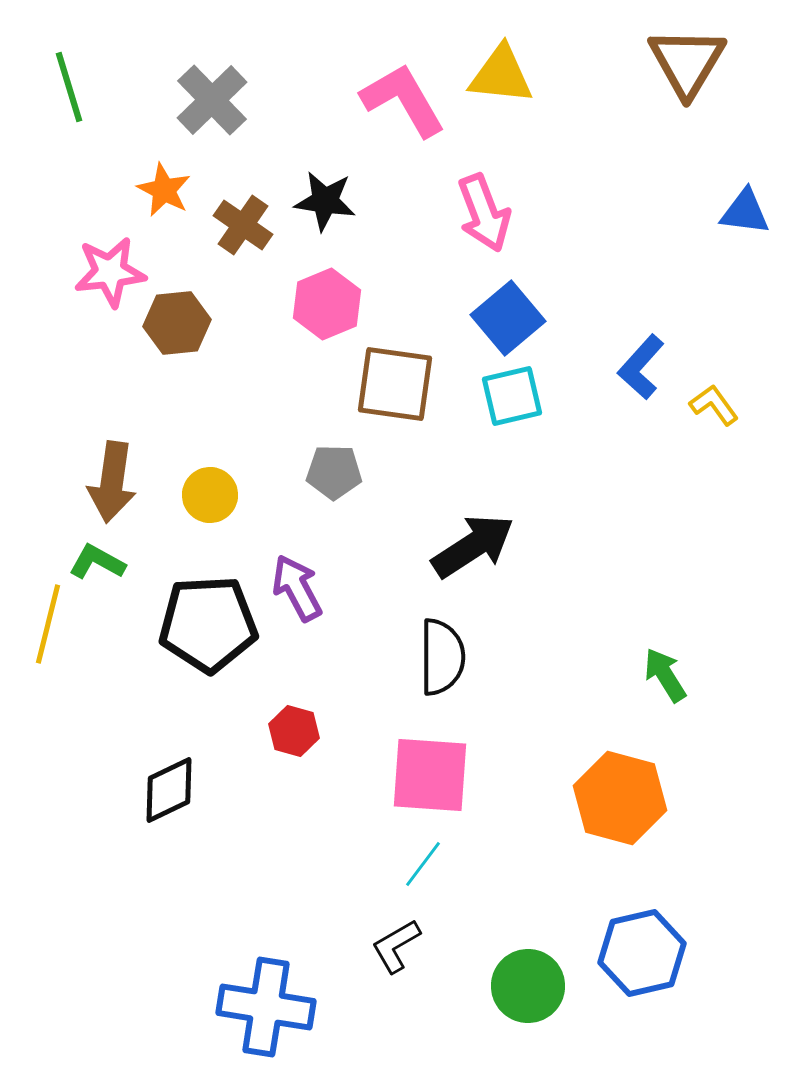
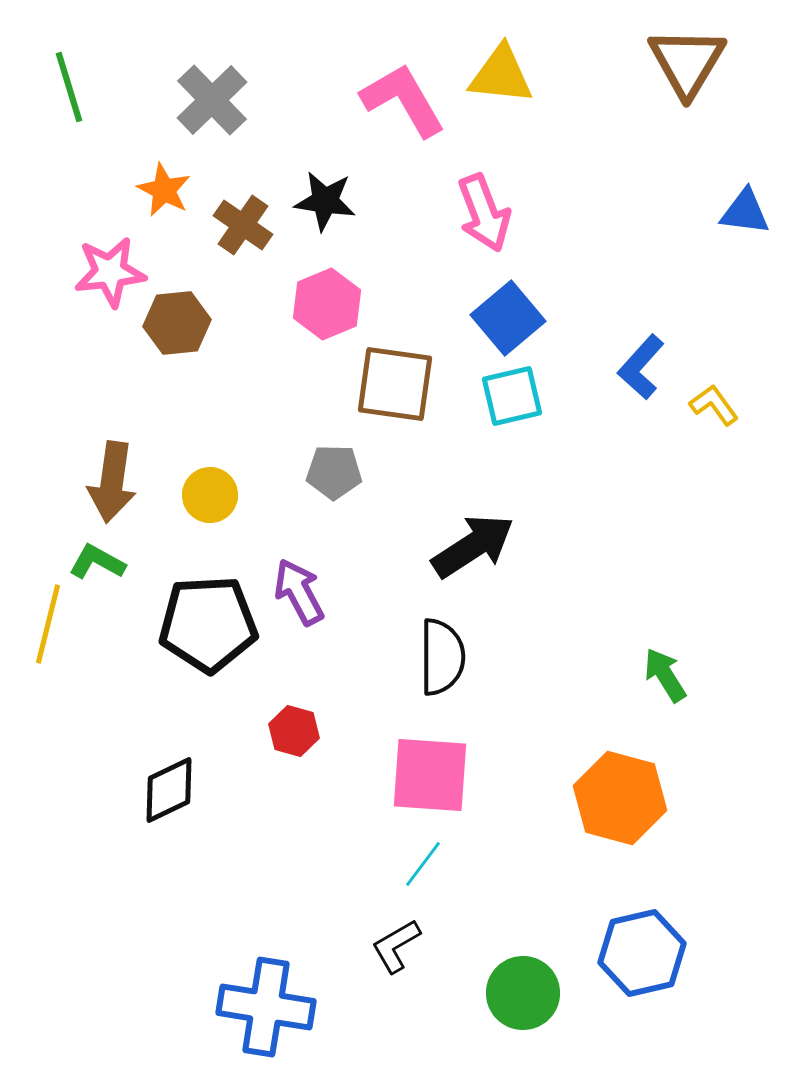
purple arrow: moved 2 px right, 4 px down
green circle: moved 5 px left, 7 px down
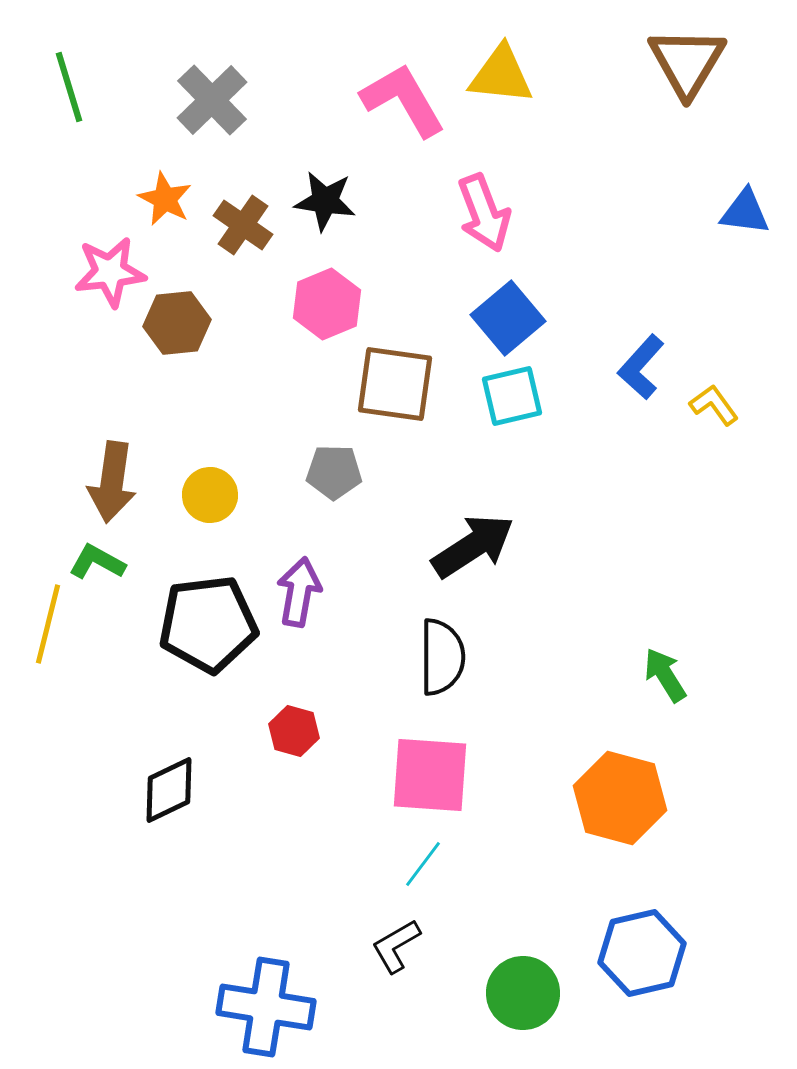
orange star: moved 1 px right, 9 px down
purple arrow: rotated 38 degrees clockwise
black pentagon: rotated 4 degrees counterclockwise
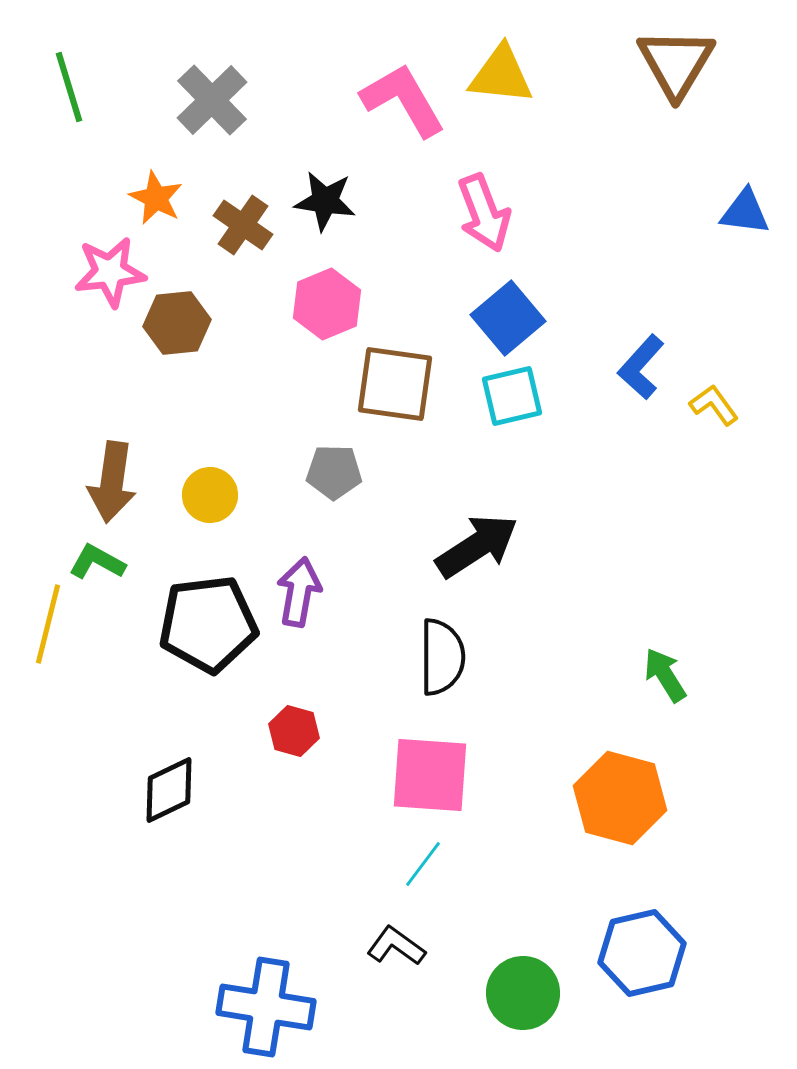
brown triangle: moved 11 px left, 1 px down
orange star: moved 9 px left, 1 px up
black arrow: moved 4 px right
black L-shape: rotated 66 degrees clockwise
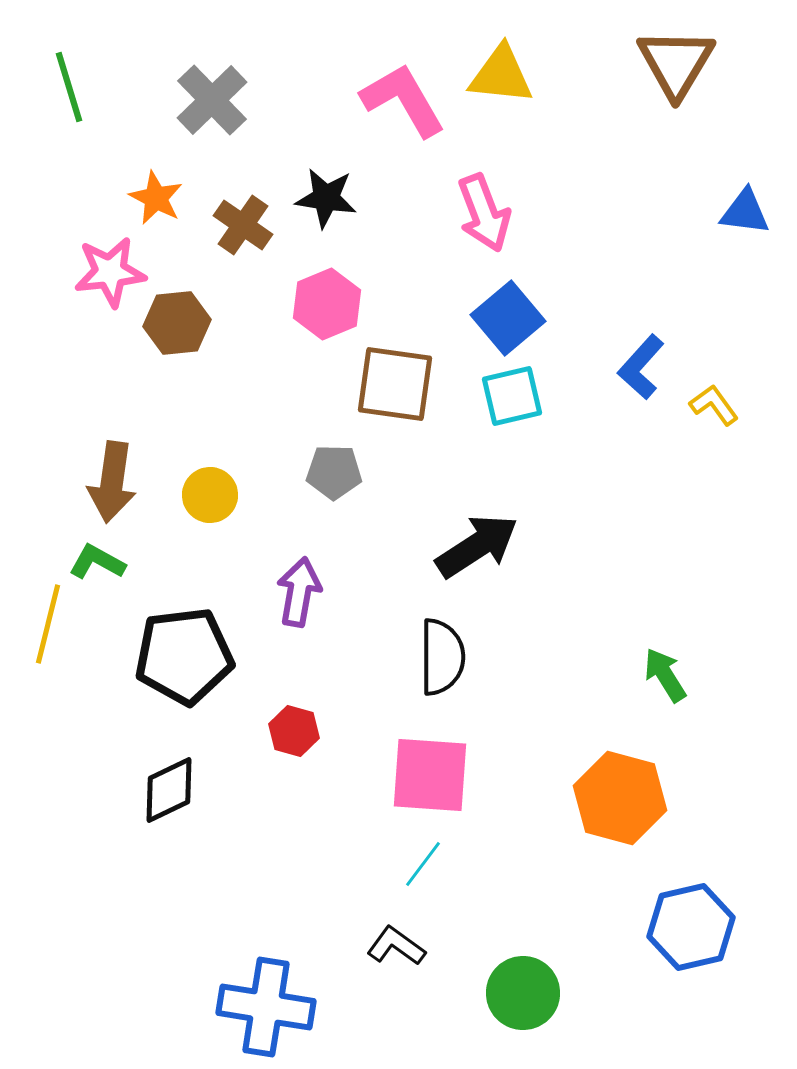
black star: moved 1 px right, 3 px up
black pentagon: moved 24 px left, 32 px down
blue hexagon: moved 49 px right, 26 px up
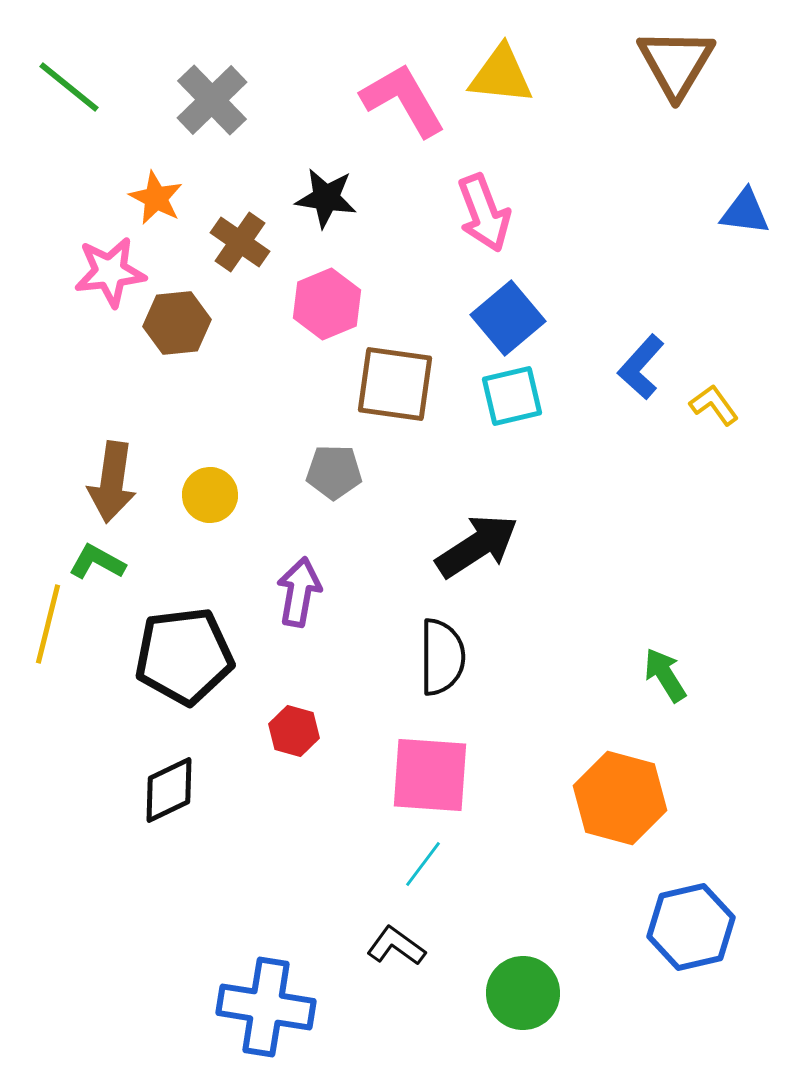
green line: rotated 34 degrees counterclockwise
brown cross: moved 3 px left, 17 px down
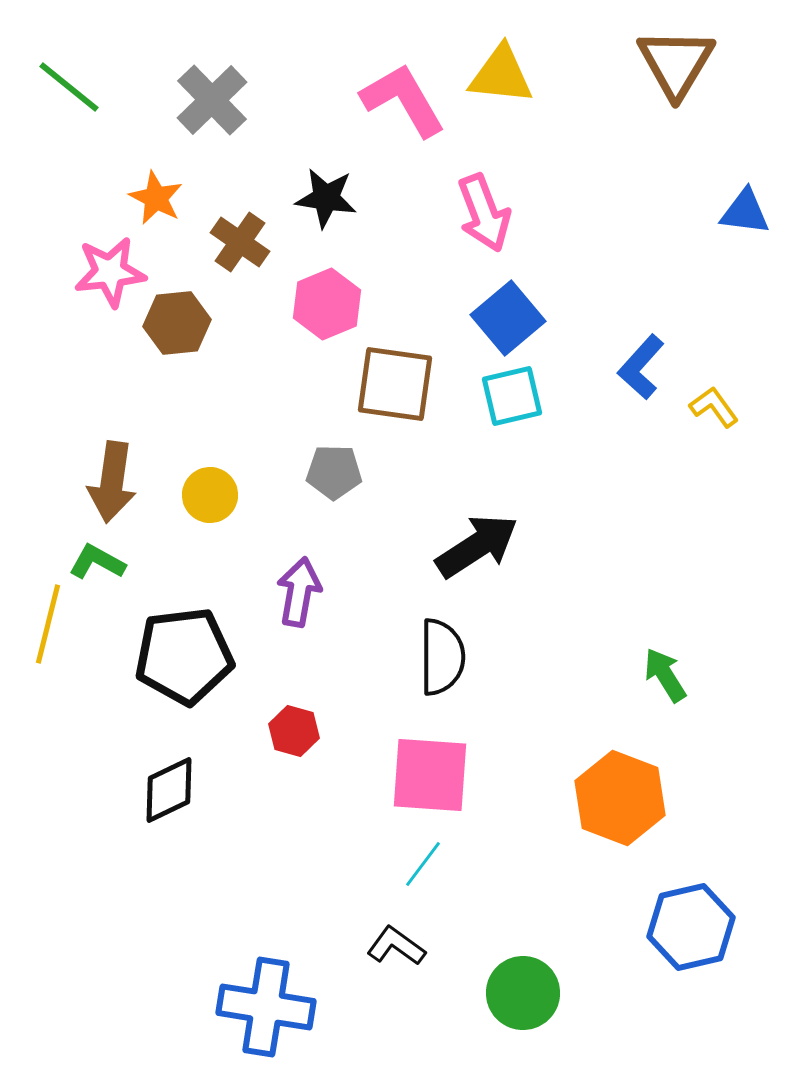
yellow L-shape: moved 2 px down
orange hexagon: rotated 6 degrees clockwise
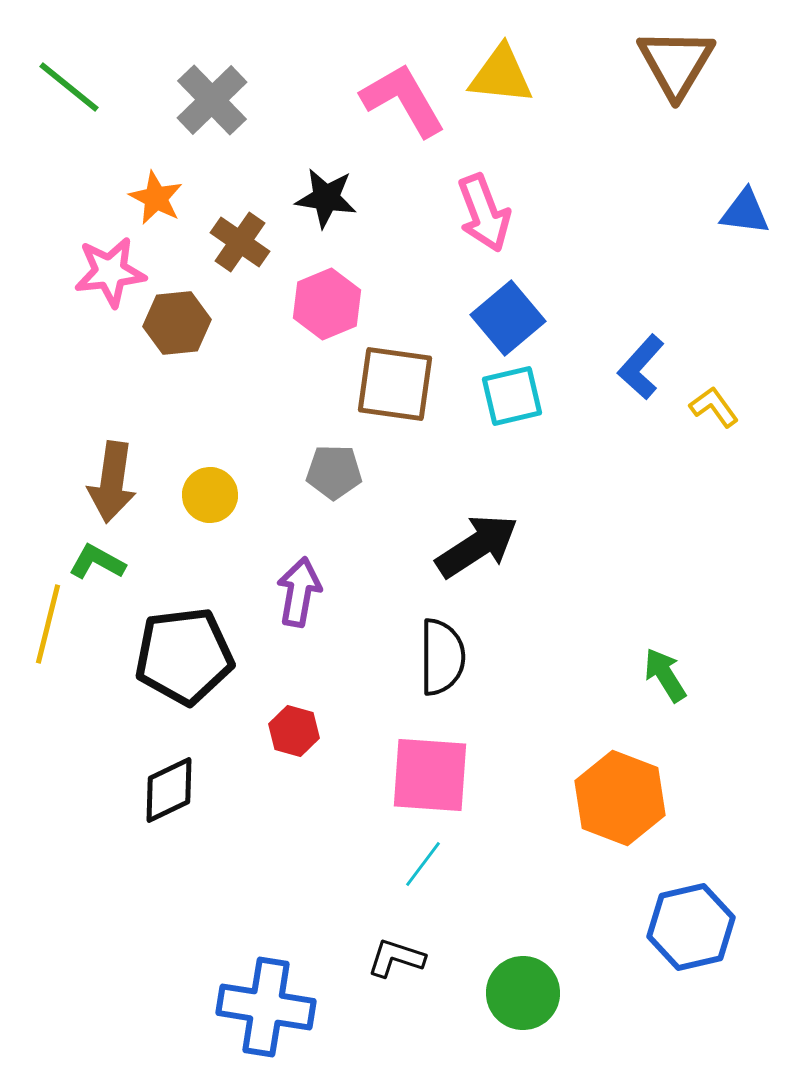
black L-shape: moved 12 px down; rotated 18 degrees counterclockwise
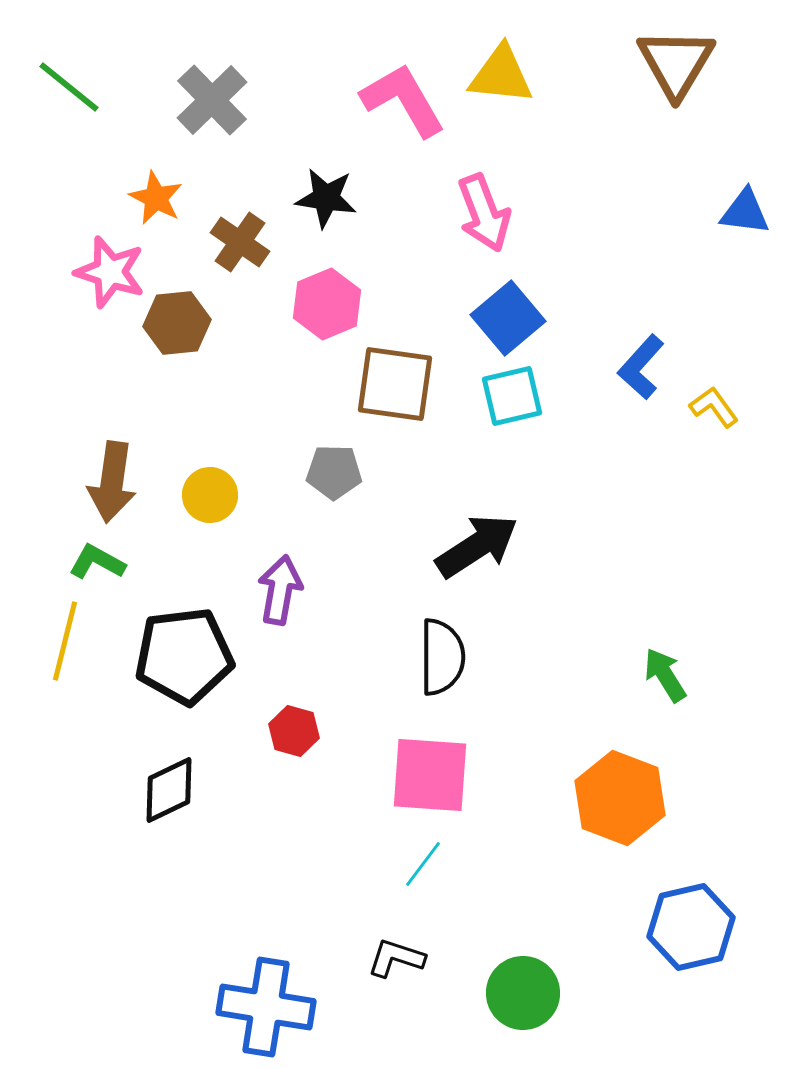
pink star: rotated 24 degrees clockwise
purple arrow: moved 19 px left, 2 px up
yellow line: moved 17 px right, 17 px down
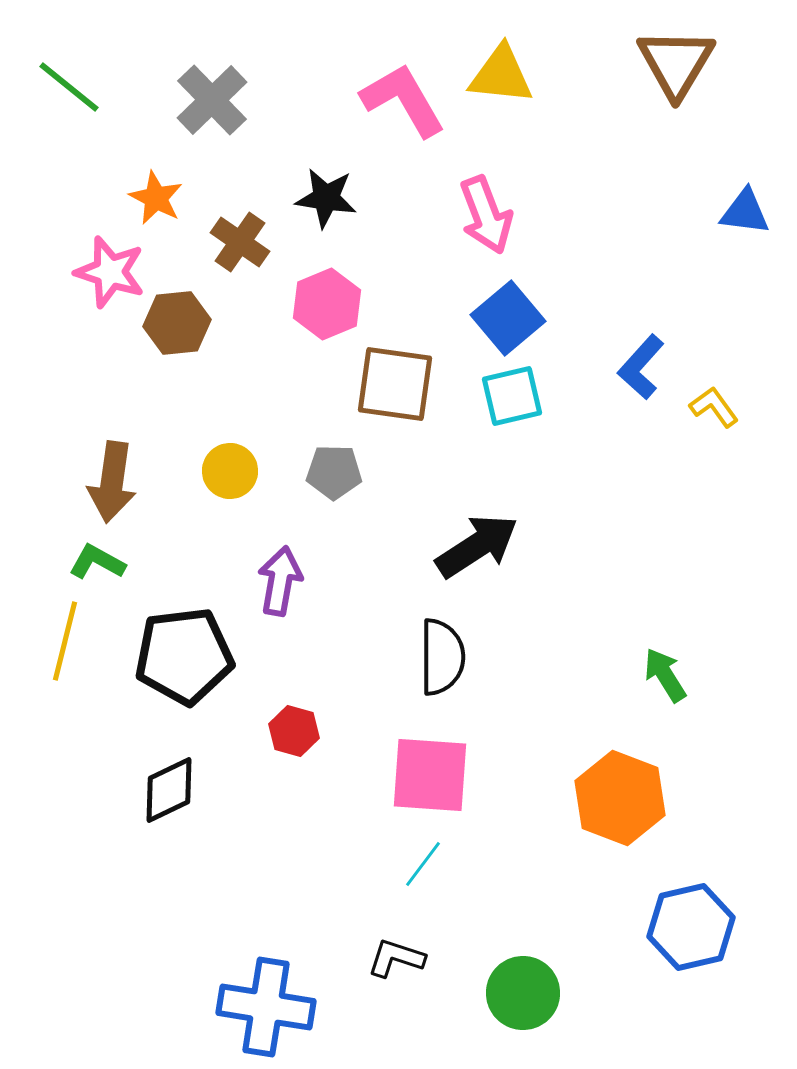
pink arrow: moved 2 px right, 2 px down
yellow circle: moved 20 px right, 24 px up
purple arrow: moved 9 px up
